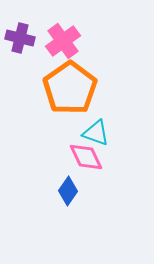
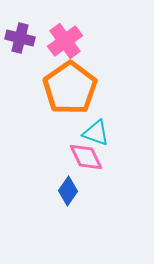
pink cross: moved 2 px right
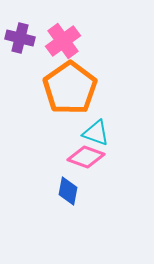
pink cross: moved 2 px left
pink diamond: rotated 45 degrees counterclockwise
blue diamond: rotated 24 degrees counterclockwise
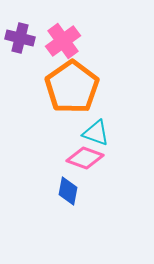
orange pentagon: moved 2 px right, 1 px up
pink diamond: moved 1 px left, 1 px down
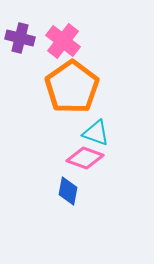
pink cross: rotated 16 degrees counterclockwise
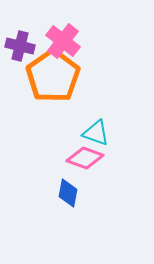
purple cross: moved 8 px down
orange pentagon: moved 19 px left, 11 px up
blue diamond: moved 2 px down
